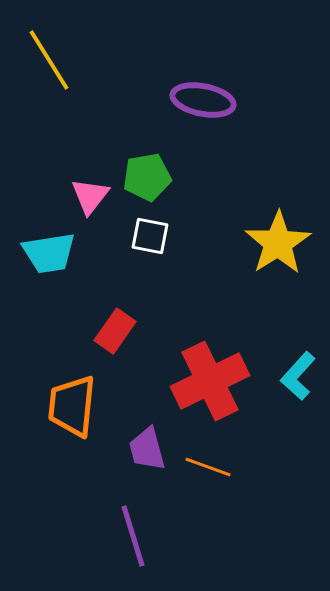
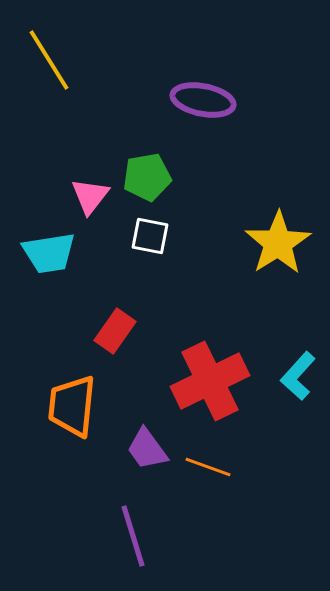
purple trapezoid: rotated 21 degrees counterclockwise
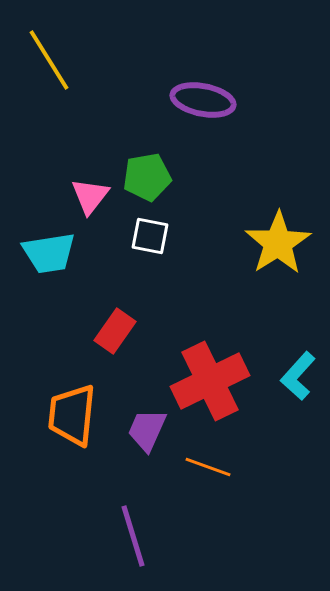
orange trapezoid: moved 9 px down
purple trapezoid: moved 19 px up; rotated 60 degrees clockwise
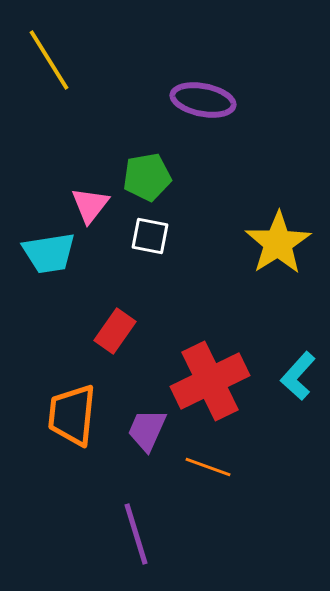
pink triangle: moved 9 px down
purple line: moved 3 px right, 2 px up
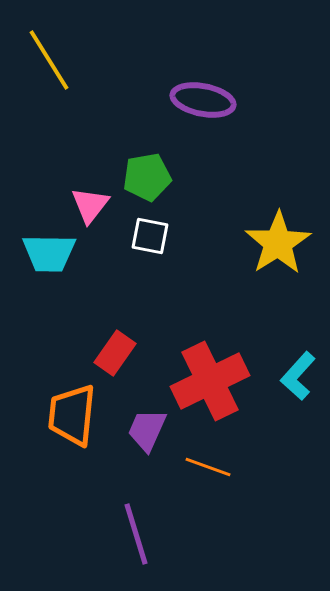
cyan trapezoid: rotated 10 degrees clockwise
red rectangle: moved 22 px down
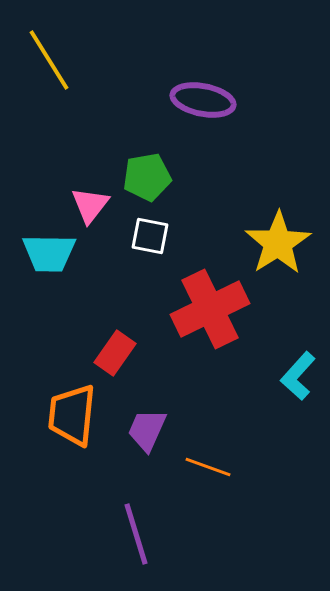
red cross: moved 72 px up
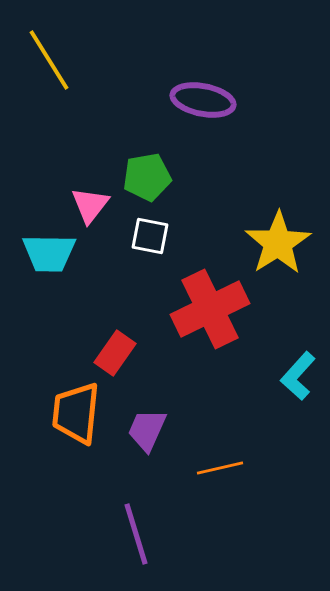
orange trapezoid: moved 4 px right, 2 px up
orange line: moved 12 px right, 1 px down; rotated 33 degrees counterclockwise
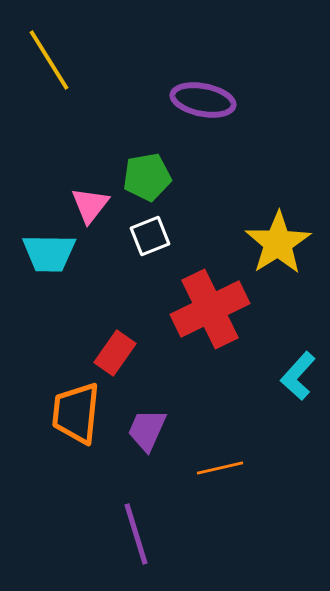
white square: rotated 33 degrees counterclockwise
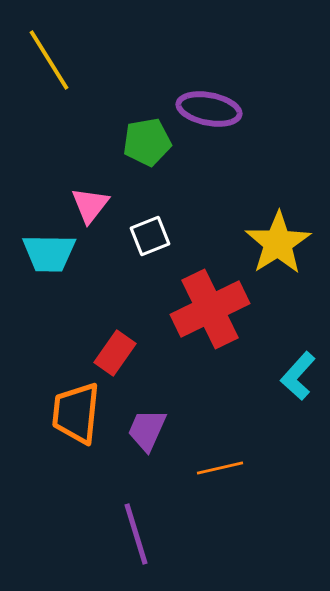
purple ellipse: moved 6 px right, 9 px down
green pentagon: moved 35 px up
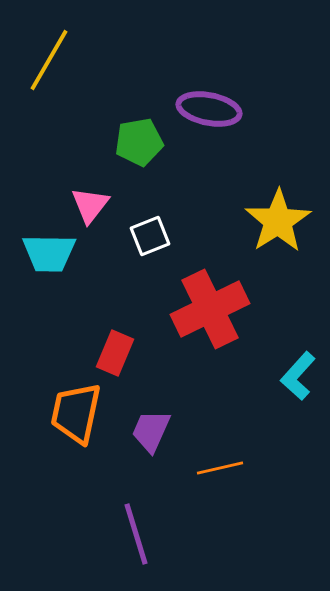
yellow line: rotated 62 degrees clockwise
green pentagon: moved 8 px left
yellow star: moved 22 px up
red rectangle: rotated 12 degrees counterclockwise
orange trapezoid: rotated 6 degrees clockwise
purple trapezoid: moved 4 px right, 1 px down
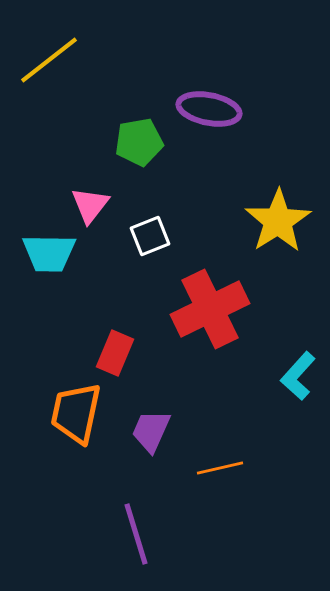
yellow line: rotated 22 degrees clockwise
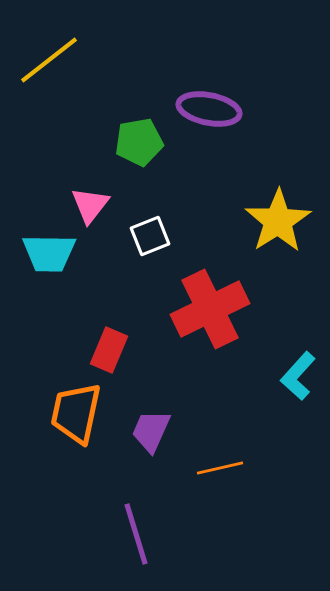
red rectangle: moved 6 px left, 3 px up
